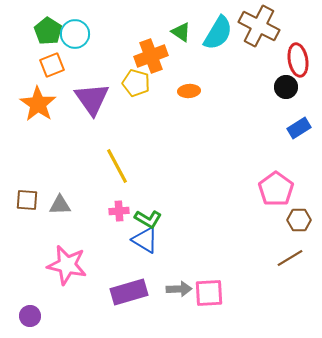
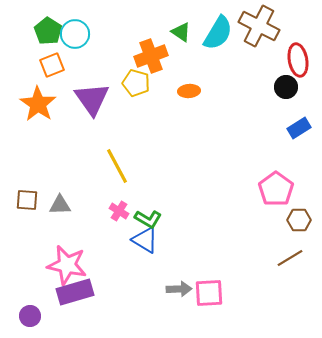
pink cross: rotated 36 degrees clockwise
purple rectangle: moved 54 px left
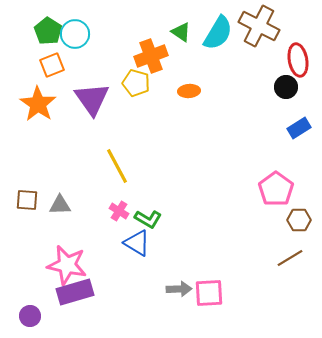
blue triangle: moved 8 px left, 3 px down
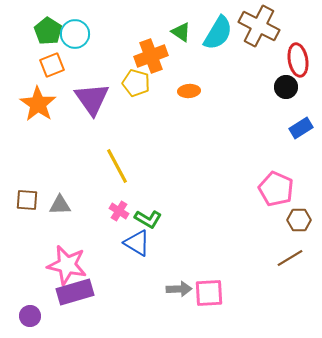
blue rectangle: moved 2 px right
pink pentagon: rotated 12 degrees counterclockwise
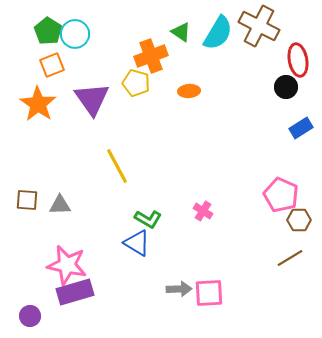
pink pentagon: moved 5 px right, 6 px down
pink cross: moved 84 px right
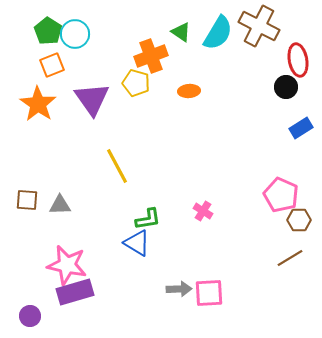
green L-shape: rotated 40 degrees counterclockwise
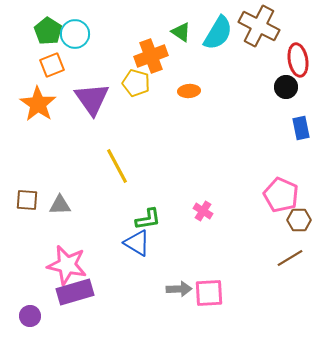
blue rectangle: rotated 70 degrees counterclockwise
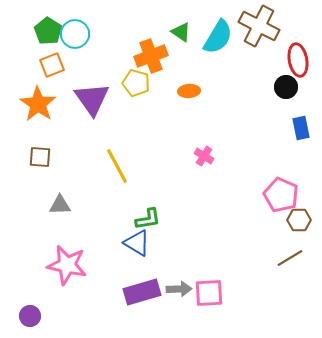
cyan semicircle: moved 4 px down
brown square: moved 13 px right, 43 px up
pink cross: moved 1 px right, 55 px up
purple rectangle: moved 67 px right
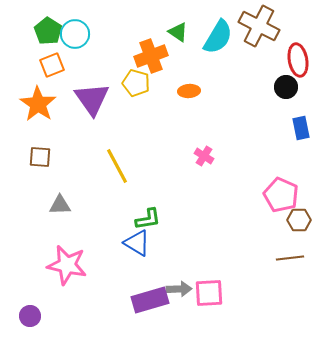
green triangle: moved 3 px left
brown line: rotated 24 degrees clockwise
purple rectangle: moved 8 px right, 8 px down
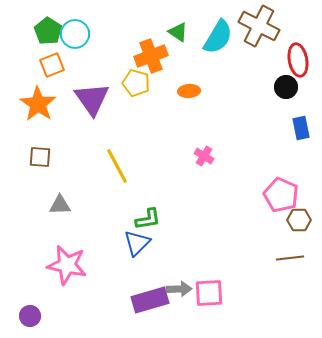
blue triangle: rotated 44 degrees clockwise
